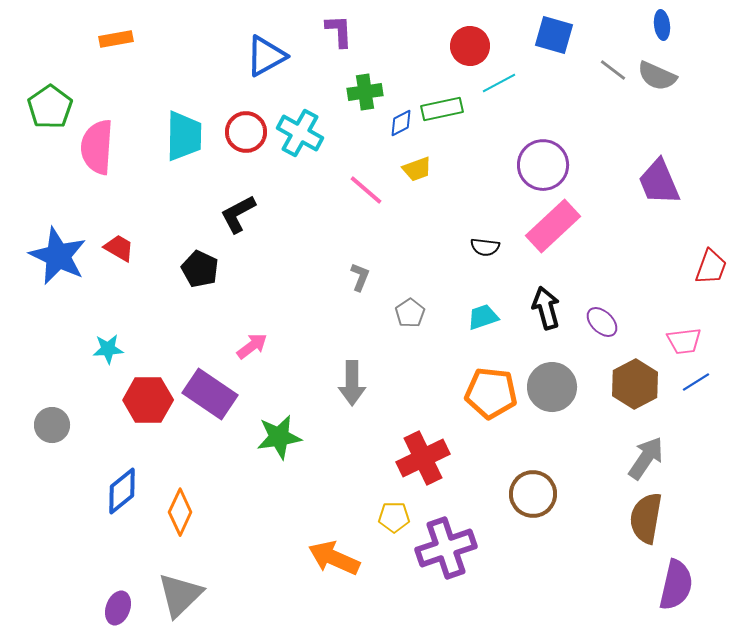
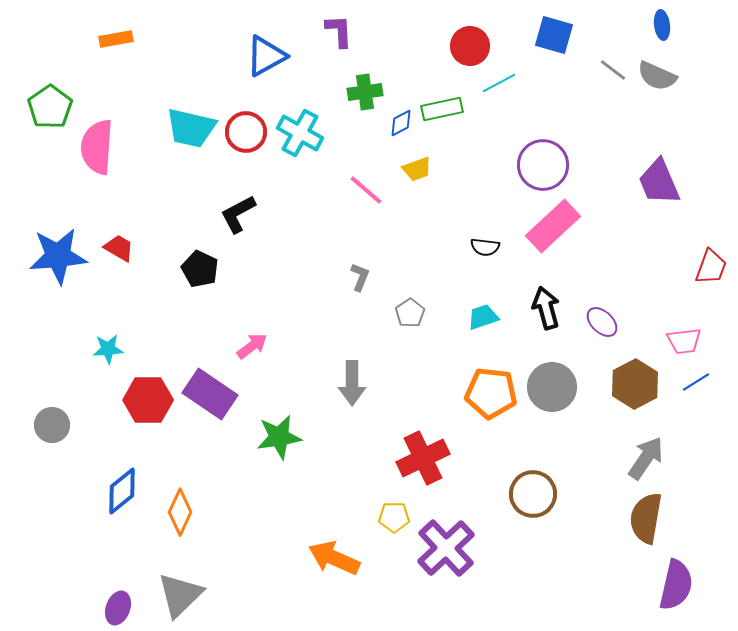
cyan trapezoid at (184, 136): moved 7 px right, 8 px up; rotated 102 degrees clockwise
blue star at (58, 256): rotated 30 degrees counterclockwise
purple cross at (446, 548): rotated 24 degrees counterclockwise
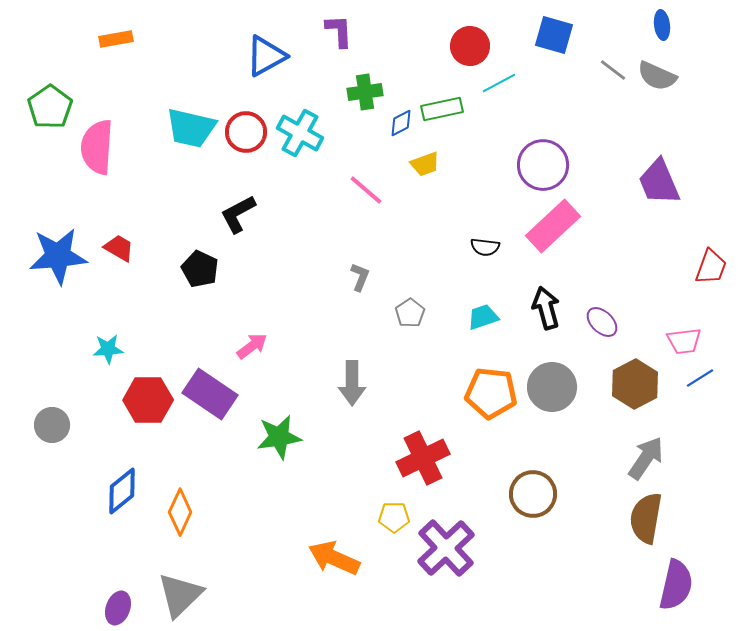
yellow trapezoid at (417, 169): moved 8 px right, 5 px up
blue line at (696, 382): moved 4 px right, 4 px up
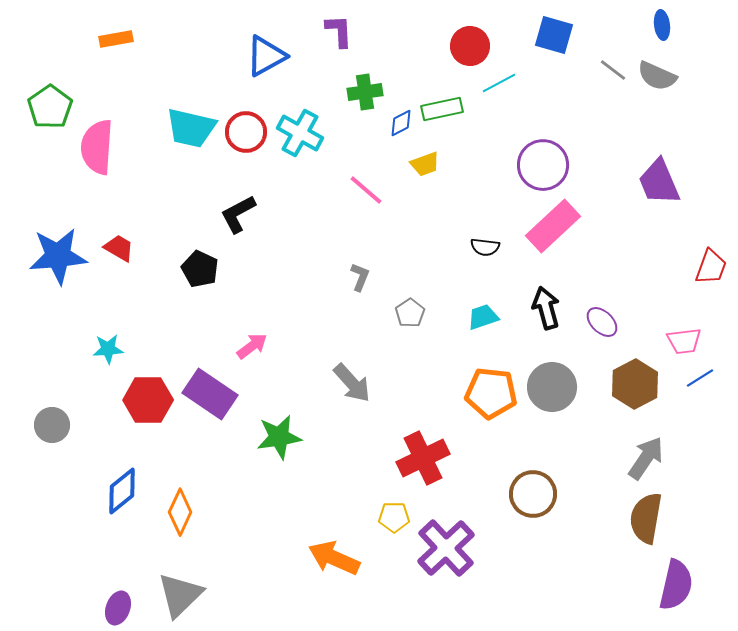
gray arrow at (352, 383): rotated 42 degrees counterclockwise
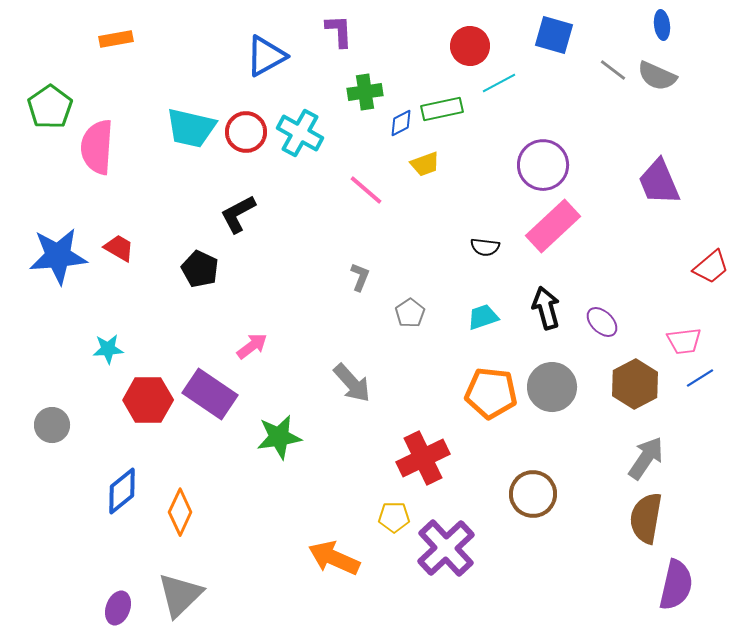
red trapezoid at (711, 267): rotated 30 degrees clockwise
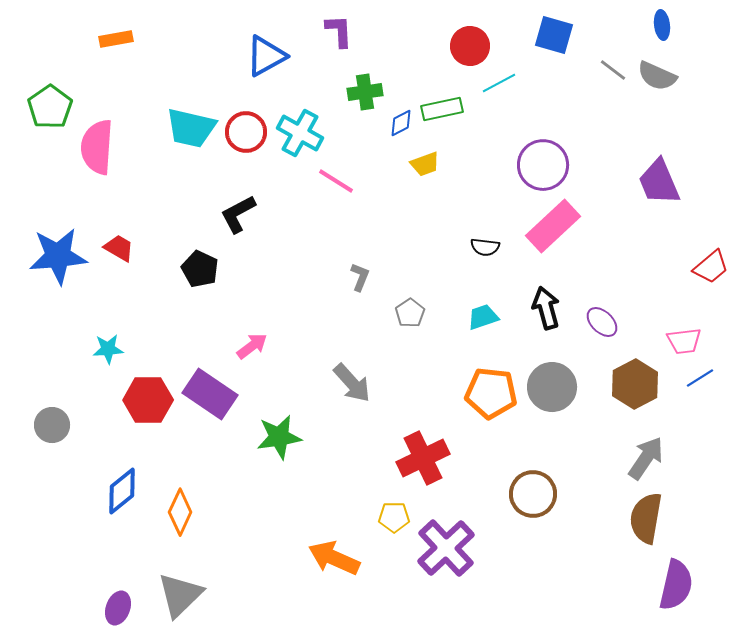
pink line at (366, 190): moved 30 px left, 9 px up; rotated 9 degrees counterclockwise
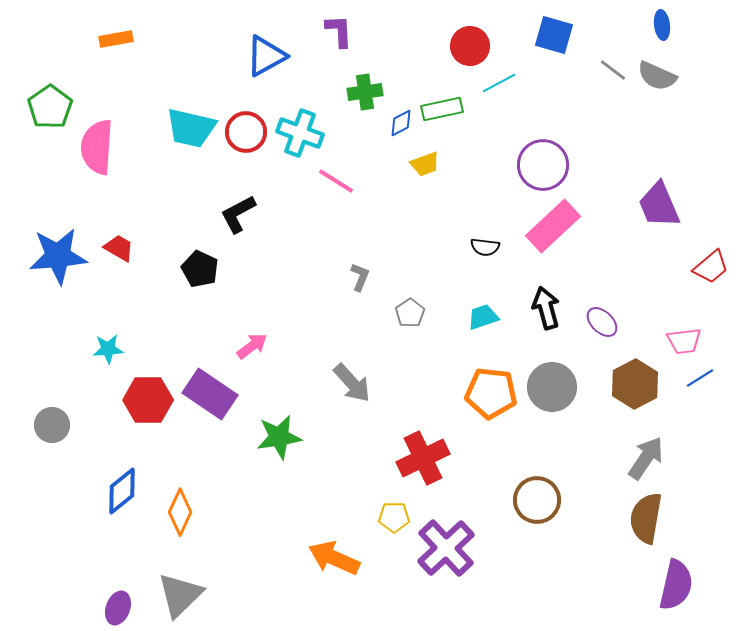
cyan cross at (300, 133): rotated 9 degrees counterclockwise
purple trapezoid at (659, 182): moved 23 px down
brown circle at (533, 494): moved 4 px right, 6 px down
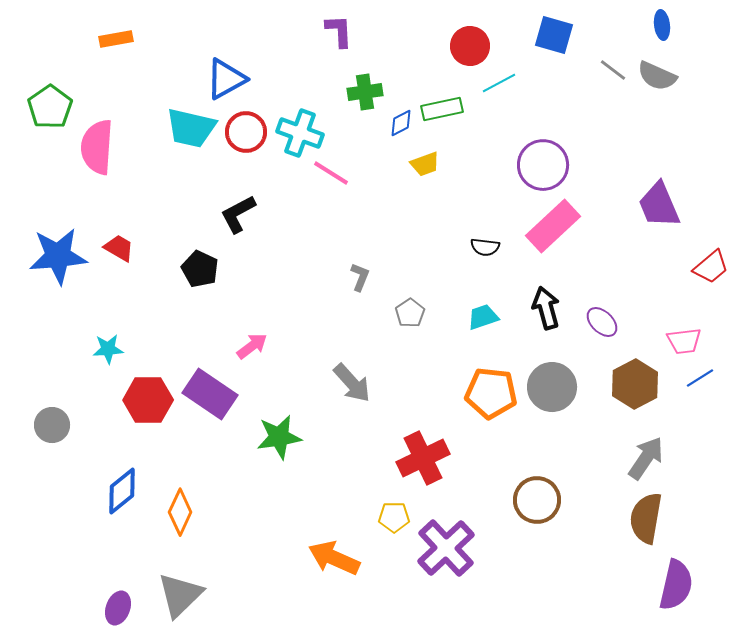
blue triangle at (266, 56): moved 40 px left, 23 px down
pink line at (336, 181): moved 5 px left, 8 px up
